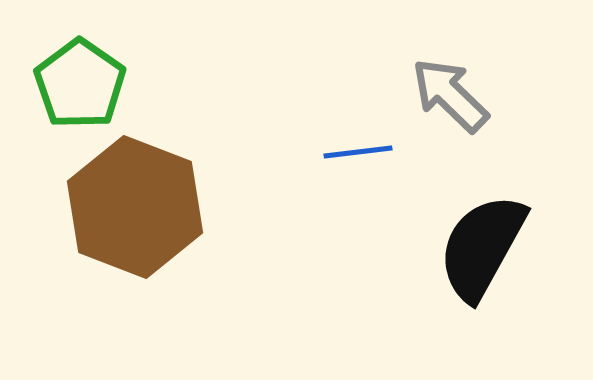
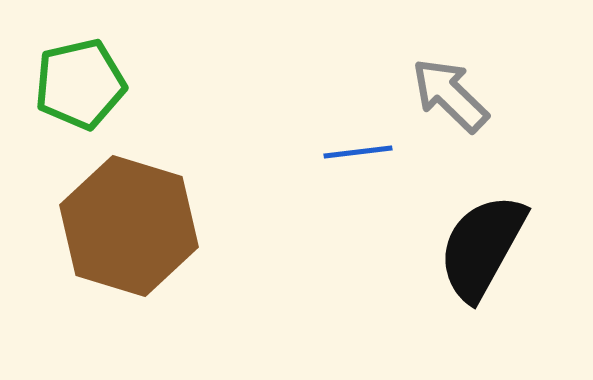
green pentagon: rotated 24 degrees clockwise
brown hexagon: moved 6 px left, 19 px down; rotated 4 degrees counterclockwise
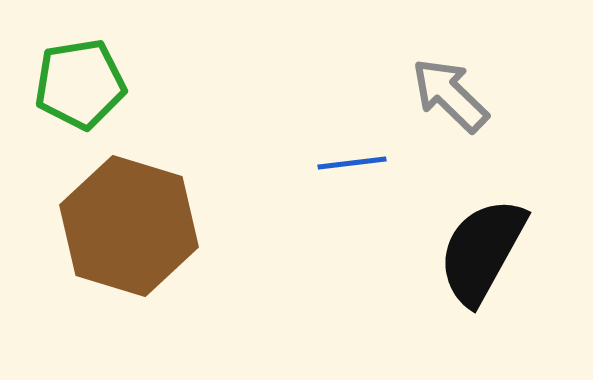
green pentagon: rotated 4 degrees clockwise
blue line: moved 6 px left, 11 px down
black semicircle: moved 4 px down
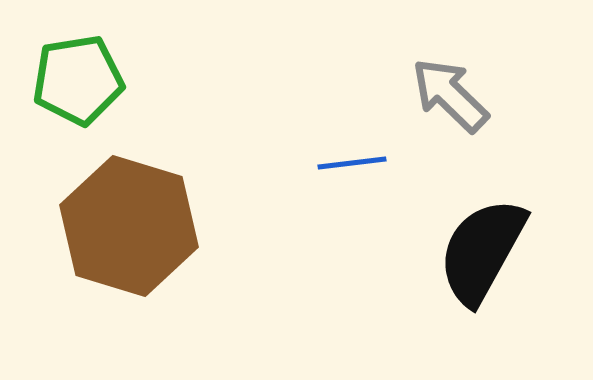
green pentagon: moved 2 px left, 4 px up
